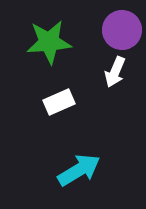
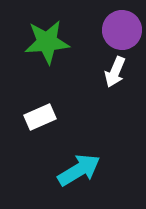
green star: moved 2 px left
white rectangle: moved 19 px left, 15 px down
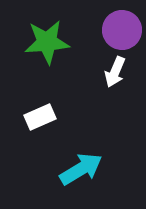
cyan arrow: moved 2 px right, 1 px up
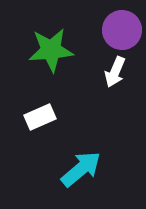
green star: moved 4 px right, 8 px down
cyan arrow: rotated 9 degrees counterclockwise
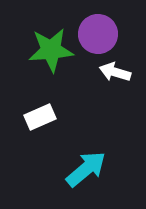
purple circle: moved 24 px left, 4 px down
white arrow: rotated 84 degrees clockwise
cyan arrow: moved 5 px right
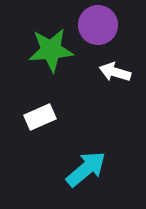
purple circle: moved 9 px up
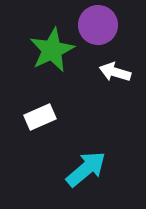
green star: moved 1 px right; rotated 21 degrees counterclockwise
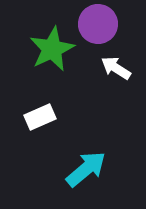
purple circle: moved 1 px up
green star: moved 1 px up
white arrow: moved 1 px right, 4 px up; rotated 16 degrees clockwise
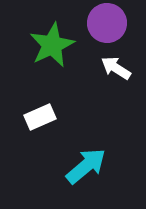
purple circle: moved 9 px right, 1 px up
green star: moved 4 px up
cyan arrow: moved 3 px up
